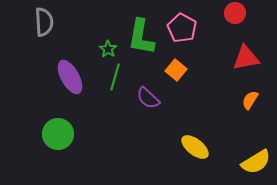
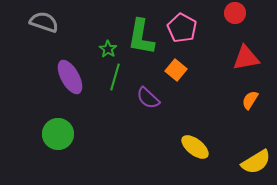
gray semicircle: rotated 68 degrees counterclockwise
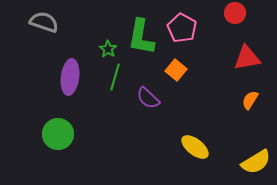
red triangle: moved 1 px right
purple ellipse: rotated 36 degrees clockwise
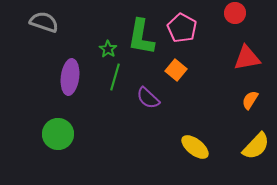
yellow semicircle: moved 16 px up; rotated 16 degrees counterclockwise
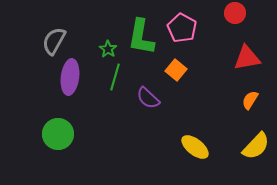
gray semicircle: moved 10 px right, 19 px down; rotated 80 degrees counterclockwise
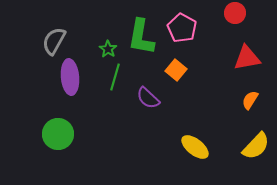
purple ellipse: rotated 12 degrees counterclockwise
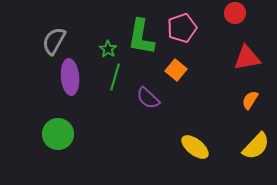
pink pentagon: rotated 24 degrees clockwise
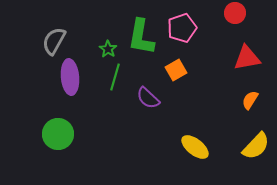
orange square: rotated 20 degrees clockwise
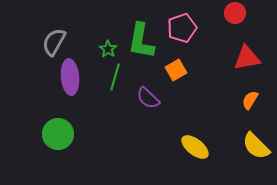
green L-shape: moved 4 px down
gray semicircle: moved 1 px down
yellow semicircle: rotated 92 degrees clockwise
